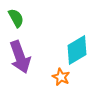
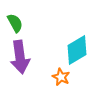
green semicircle: moved 1 px left, 5 px down
purple arrow: rotated 12 degrees clockwise
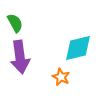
cyan diamond: moved 1 px right, 2 px up; rotated 16 degrees clockwise
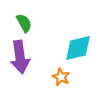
green semicircle: moved 9 px right
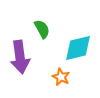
green semicircle: moved 18 px right, 6 px down
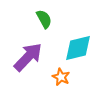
green semicircle: moved 2 px right, 10 px up
purple arrow: moved 8 px right; rotated 128 degrees counterclockwise
